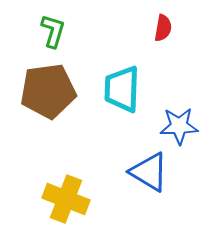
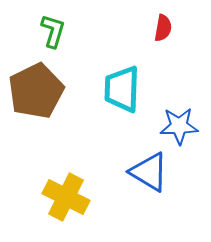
brown pentagon: moved 12 px left; rotated 18 degrees counterclockwise
yellow cross: moved 2 px up; rotated 6 degrees clockwise
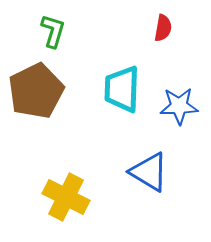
blue star: moved 20 px up
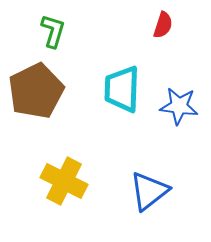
red semicircle: moved 3 px up; rotated 8 degrees clockwise
blue star: rotated 9 degrees clockwise
blue triangle: moved 19 px down; rotated 51 degrees clockwise
yellow cross: moved 2 px left, 16 px up
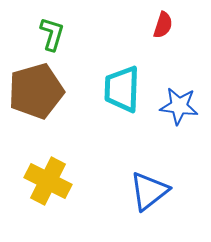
green L-shape: moved 1 px left, 3 px down
brown pentagon: rotated 10 degrees clockwise
yellow cross: moved 16 px left
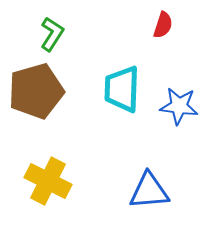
green L-shape: rotated 16 degrees clockwise
blue triangle: rotated 33 degrees clockwise
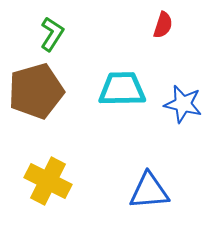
cyan trapezoid: rotated 87 degrees clockwise
blue star: moved 4 px right, 2 px up; rotated 6 degrees clockwise
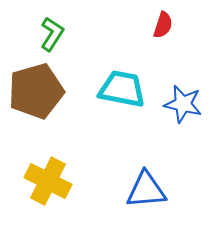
cyan trapezoid: rotated 12 degrees clockwise
blue triangle: moved 3 px left, 1 px up
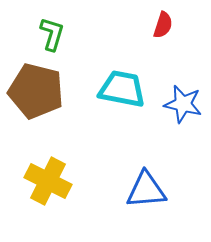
green L-shape: rotated 16 degrees counterclockwise
brown pentagon: rotated 30 degrees clockwise
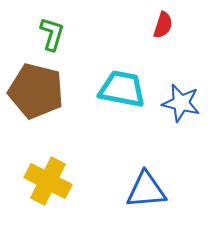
blue star: moved 2 px left, 1 px up
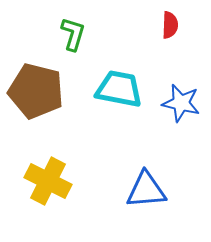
red semicircle: moved 7 px right; rotated 16 degrees counterclockwise
green L-shape: moved 21 px right
cyan trapezoid: moved 3 px left
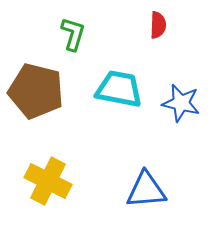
red semicircle: moved 12 px left
